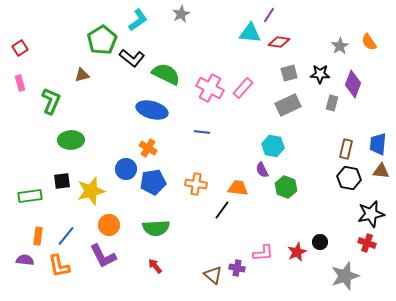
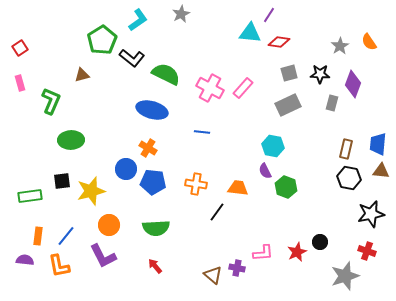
purple semicircle at (262, 170): moved 3 px right, 1 px down
blue pentagon at (153, 182): rotated 15 degrees clockwise
black line at (222, 210): moved 5 px left, 2 px down
red cross at (367, 243): moved 8 px down
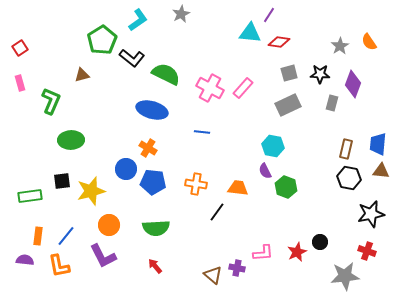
gray star at (345, 276): rotated 12 degrees clockwise
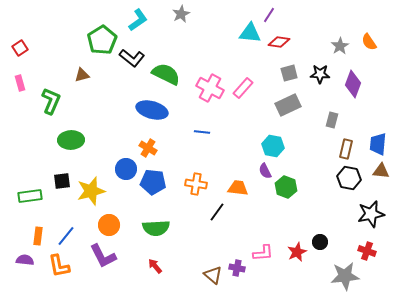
gray rectangle at (332, 103): moved 17 px down
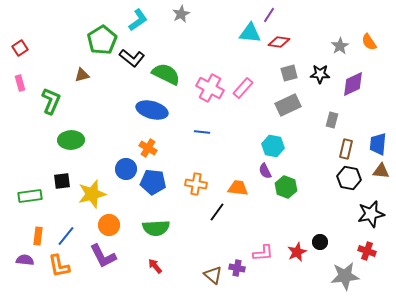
purple diamond at (353, 84): rotated 44 degrees clockwise
yellow star at (91, 191): moved 1 px right, 3 px down
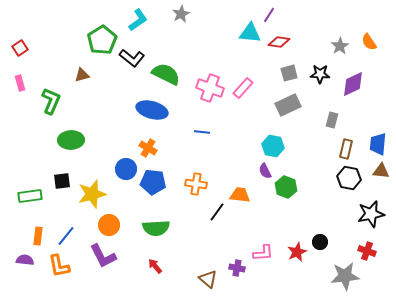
pink cross at (210, 88): rotated 8 degrees counterclockwise
orange trapezoid at (238, 188): moved 2 px right, 7 px down
brown triangle at (213, 275): moved 5 px left, 4 px down
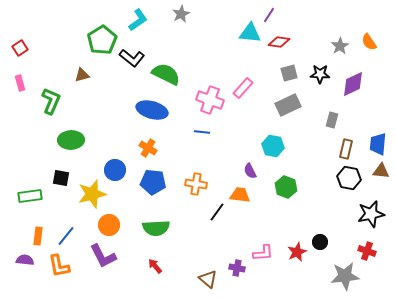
pink cross at (210, 88): moved 12 px down
blue circle at (126, 169): moved 11 px left, 1 px down
purple semicircle at (265, 171): moved 15 px left
black square at (62, 181): moved 1 px left, 3 px up; rotated 18 degrees clockwise
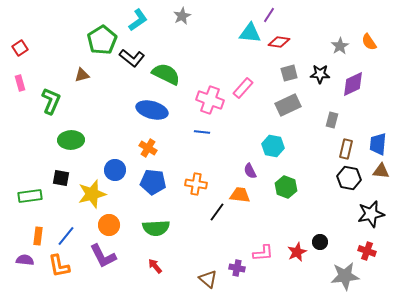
gray star at (181, 14): moved 1 px right, 2 px down
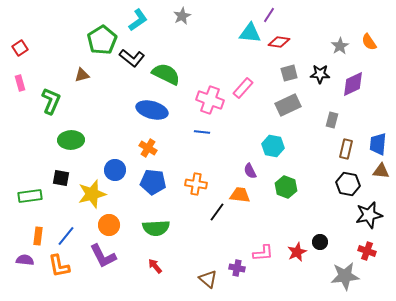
black hexagon at (349, 178): moved 1 px left, 6 px down
black star at (371, 214): moved 2 px left, 1 px down
